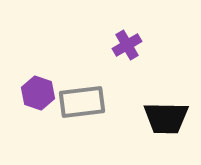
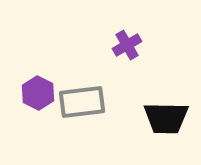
purple hexagon: rotated 8 degrees clockwise
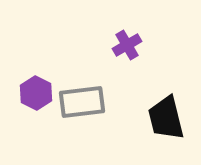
purple hexagon: moved 2 px left
black trapezoid: rotated 75 degrees clockwise
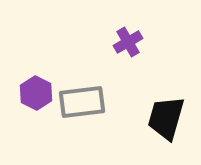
purple cross: moved 1 px right, 3 px up
black trapezoid: rotated 30 degrees clockwise
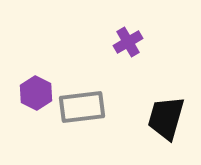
gray rectangle: moved 5 px down
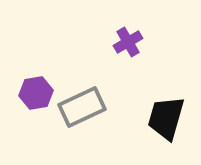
purple hexagon: rotated 24 degrees clockwise
gray rectangle: rotated 18 degrees counterclockwise
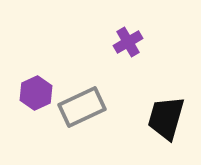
purple hexagon: rotated 16 degrees counterclockwise
